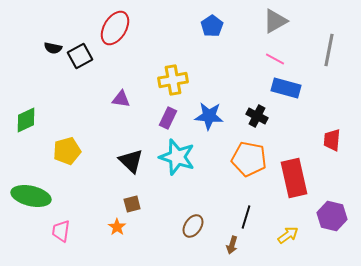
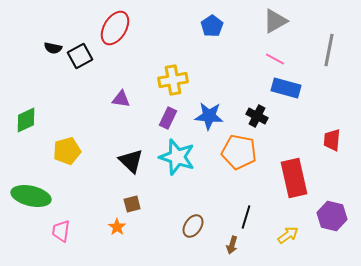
orange pentagon: moved 10 px left, 7 px up
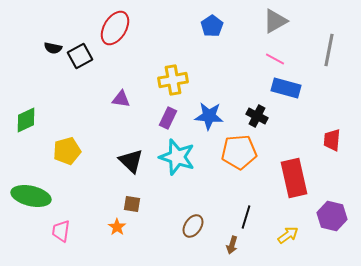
orange pentagon: rotated 16 degrees counterclockwise
brown square: rotated 24 degrees clockwise
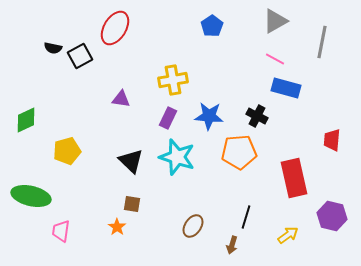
gray line: moved 7 px left, 8 px up
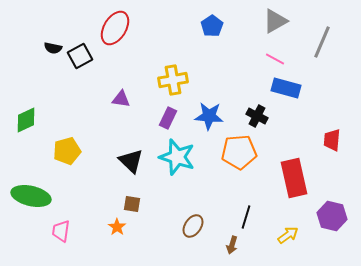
gray line: rotated 12 degrees clockwise
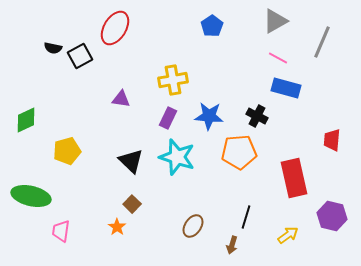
pink line: moved 3 px right, 1 px up
brown square: rotated 36 degrees clockwise
